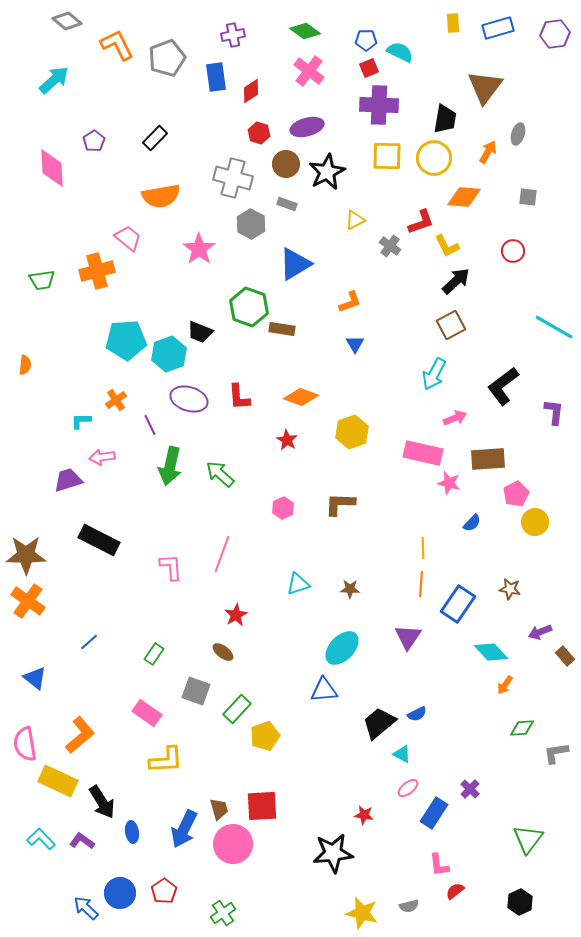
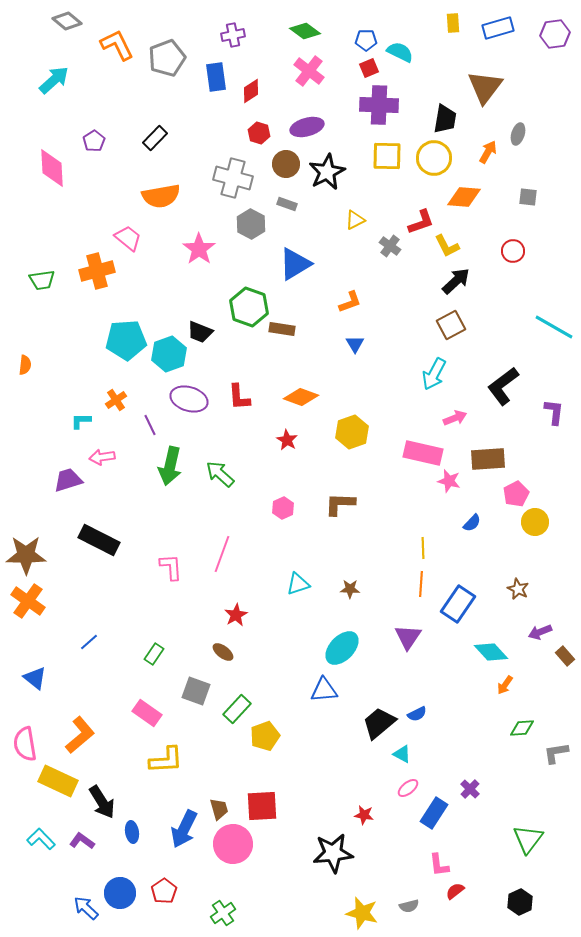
pink star at (449, 483): moved 2 px up
brown star at (510, 589): moved 8 px right; rotated 15 degrees clockwise
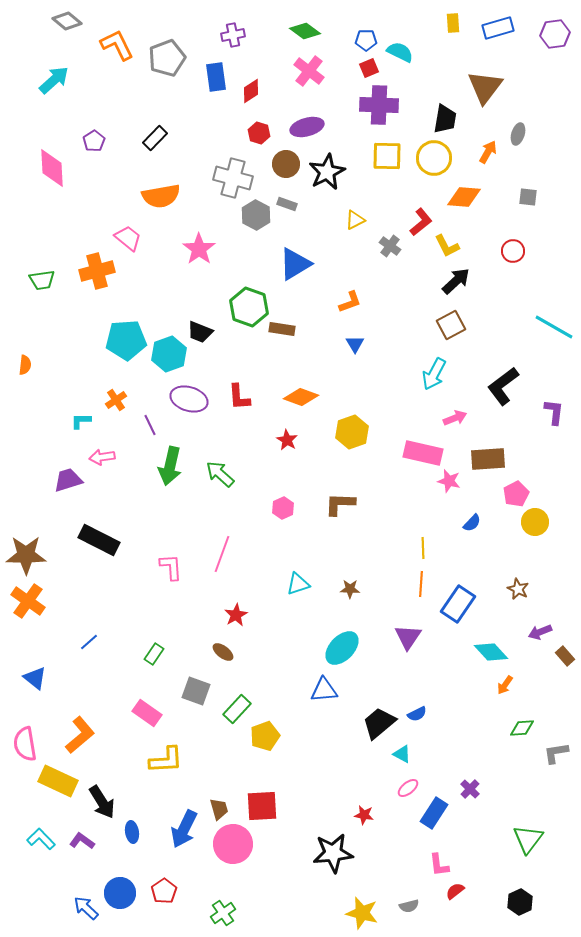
red L-shape at (421, 222): rotated 20 degrees counterclockwise
gray hexagon at (251, 224): moved 5 px right, 9 px up
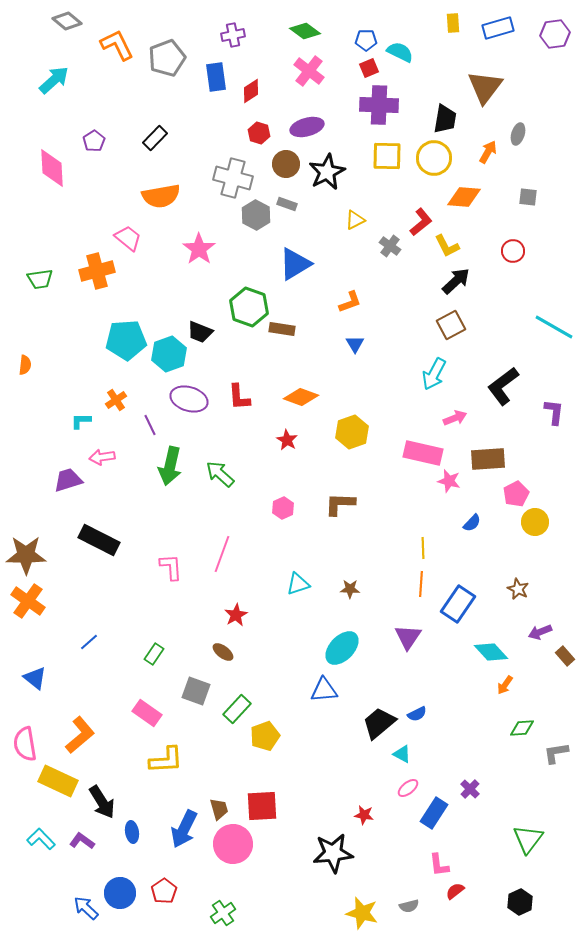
green trapezoid at (42, 280): moved 2 px left, 1 px up
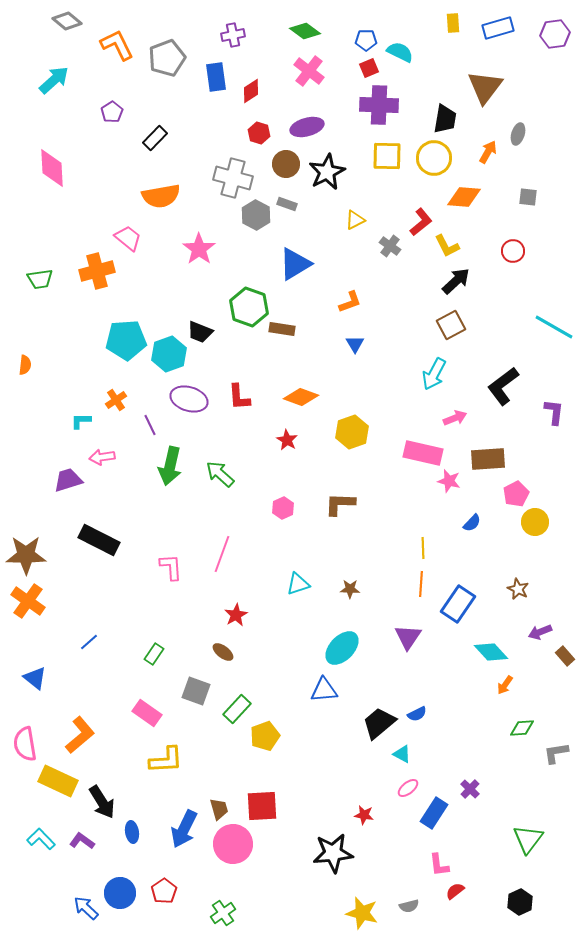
purple pentagon at (94, 141): moved 18 px right, 29 px up
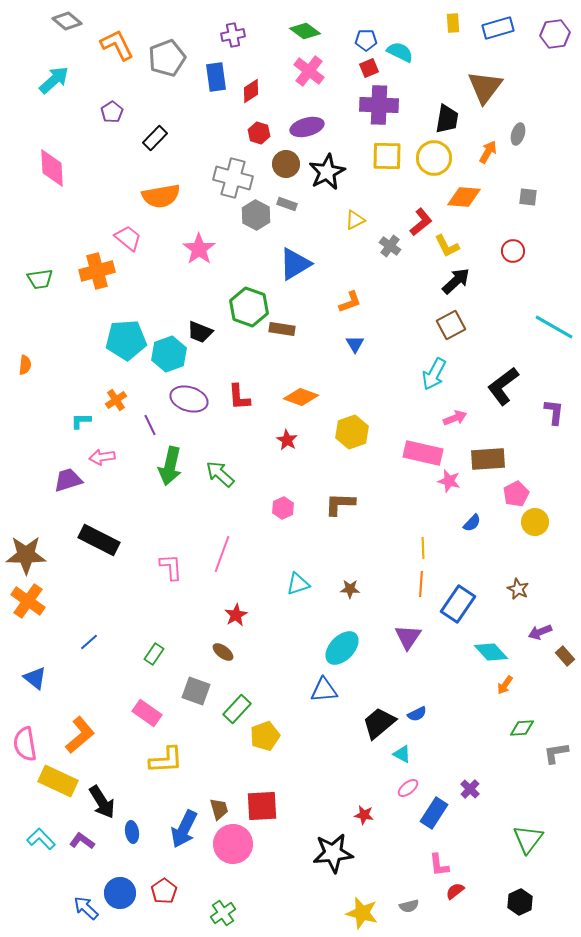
black trapezoid at (445, 119): moved 2 px right
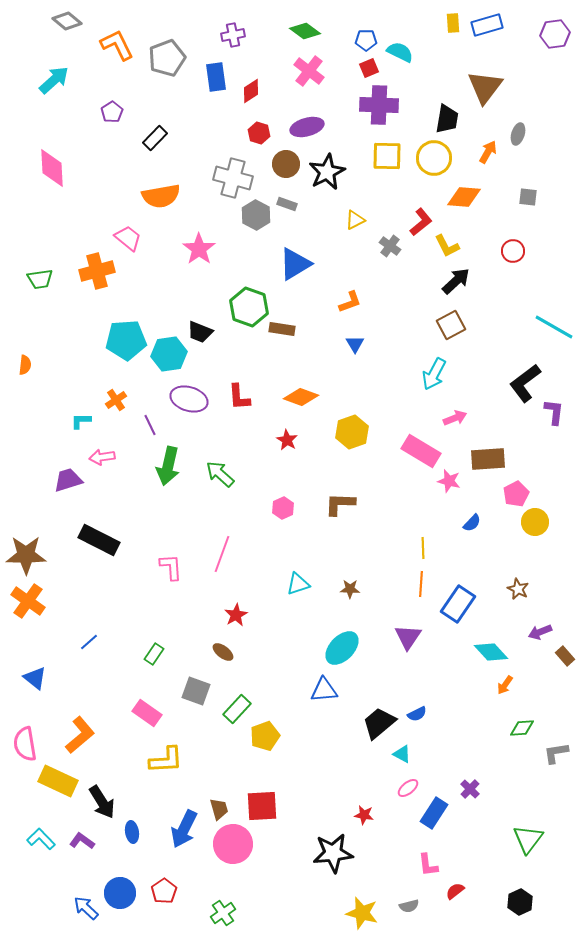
blue rectangle at (498, 28): moved 11 px left, 3 px up
cyan hexagon at (169, 354): rotated 12 degrees clockwise
black L-shape at (503, 386): moved 22 px right, 3 px up
pink rectangle at (423, 453): moved 2 px left, 2 px up; rotated 18 degrees clockwise
green arrow at (170, 466): moved 2 px left
pink L-shape at (439, 865): moved 11 px left
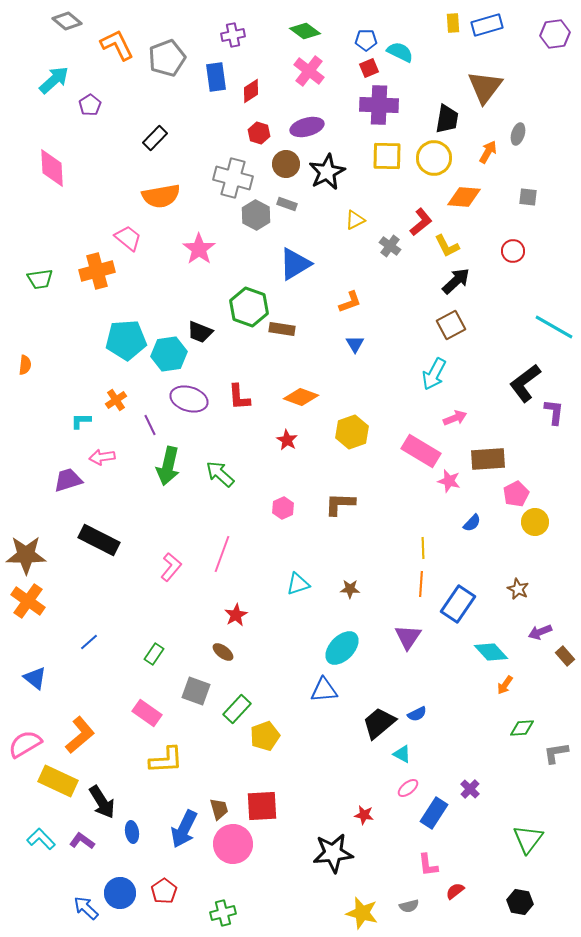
purple pentagon at (112, 112): moved 22 px left, 7 px up
pink L-shape at (171, 567): rotated 44 degrees clockwise
pink semicircle at (25, 744): rotated 68 degrees clockwise
black hexagon at (520, 902): rotated 25 degrees counterclockwise
green cross at (223, 913): rotated 20 degrees clockwise
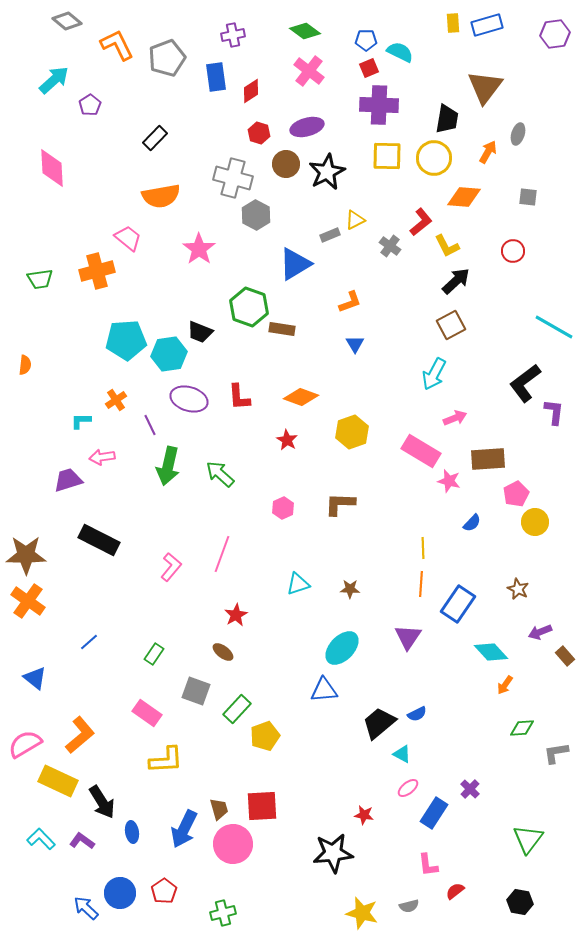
gray rectangle at (287, 204): moved 43 px right, 31 px down; rotated 42 degrees counterclockwise
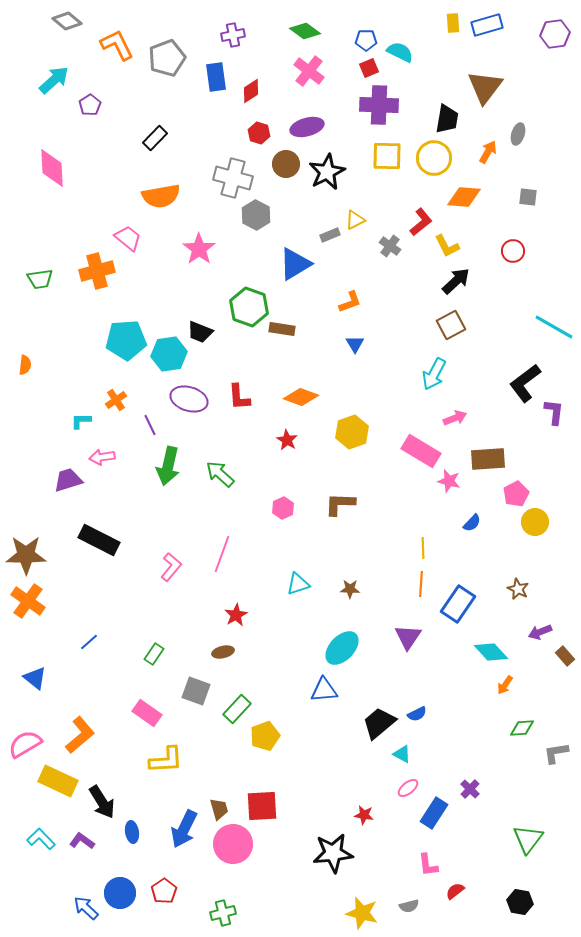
brown ellipse at (223, 652): rotated 50 degrees counterclockwise
